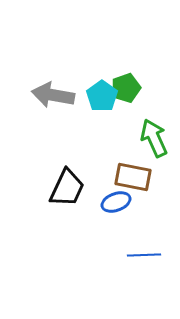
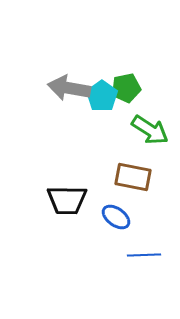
green pentagon: rotated 8 degrees clockwise
gray arrow: moved 16 px right, 7 px up
green arrow: moved 4 px left, 8 px up; rotated 147 degrees clockwise
black trapezoid: moved 12 px down; rotated 66 degrees clockwise
blue ellipse: moved 15 px down; rotated 56 degrees clockwise
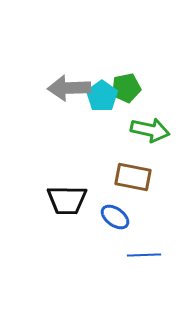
gray arrow: rotated 12 degrees counterclockwise
green arrow: rotated 21 degrees counterclockwise
blue ellipse: moved 1 px left
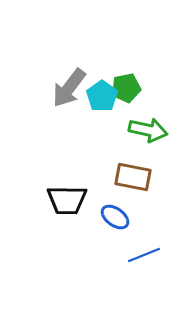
gray arrow: rotated 51 degrees counterclockwise
green arrow: moved 2 px left
blue line: rotated 20 degrees counterclockwise
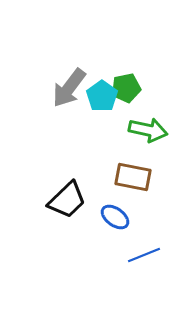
black trapezoid: rotated 45 degrees counterclockwise
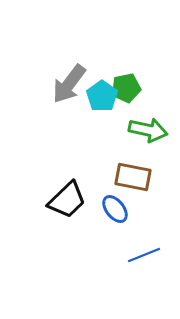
gray arrow: moved 4 px up
blue ellipse: moved 8 px up; rotated 16 degrees clockwise
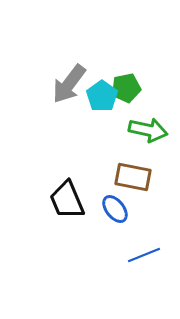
black trapezoid: rotated 111 degrees clockwise
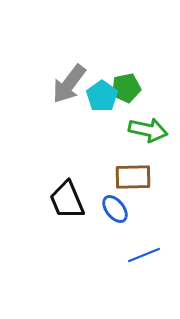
brown rectangle: rotated 12 degrees counterclockwise
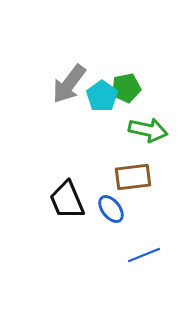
brown rectangle: rotated 6 degrees counterclockwise
blue ellipse: moved 4 px left
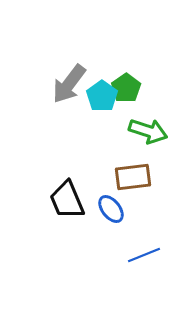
green pentagon: rotated 24 degrees counterclockwise
green arrow: moved 1 px down; rotated 6 degrees clockwise
